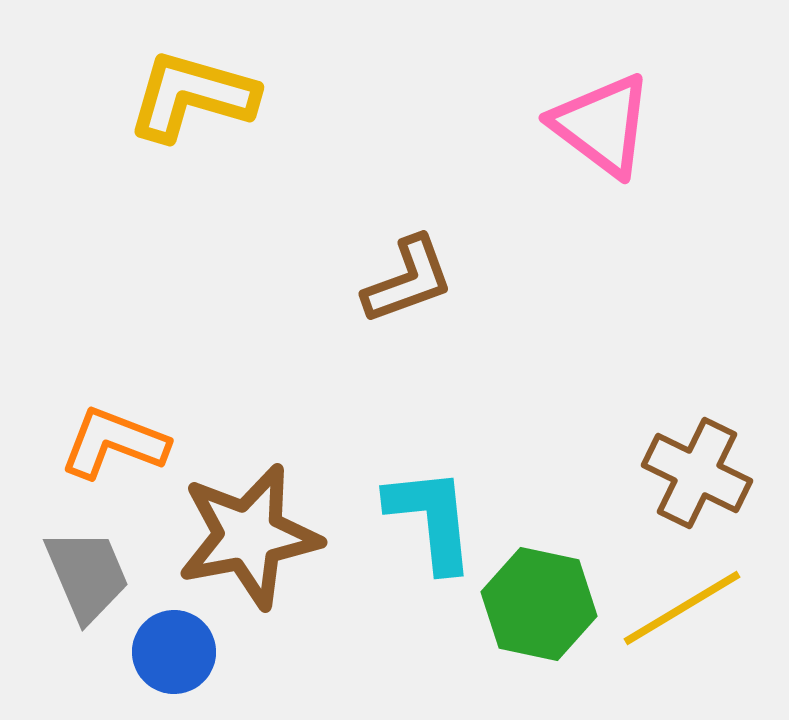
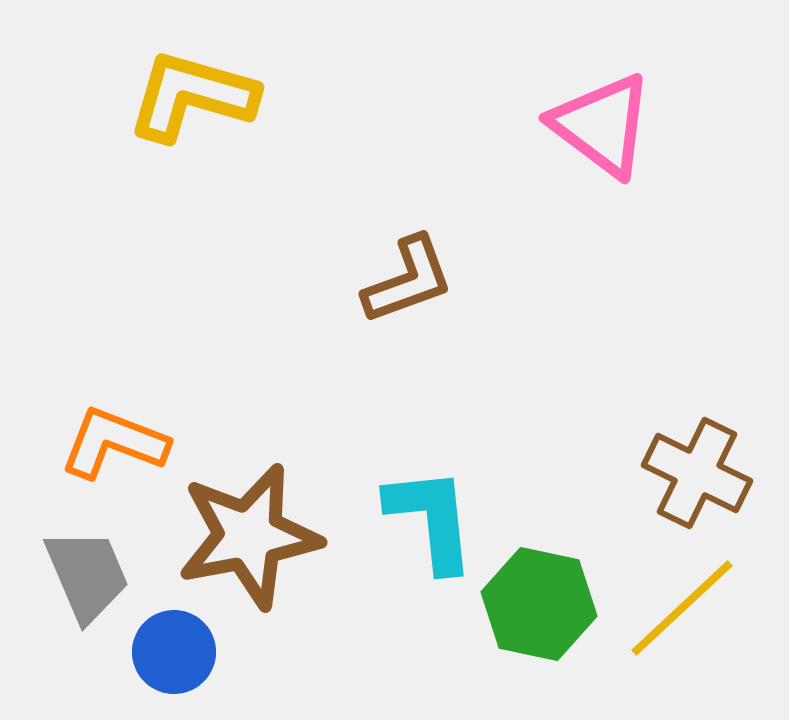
yellow line: rotated 12 degrees counterclockwise
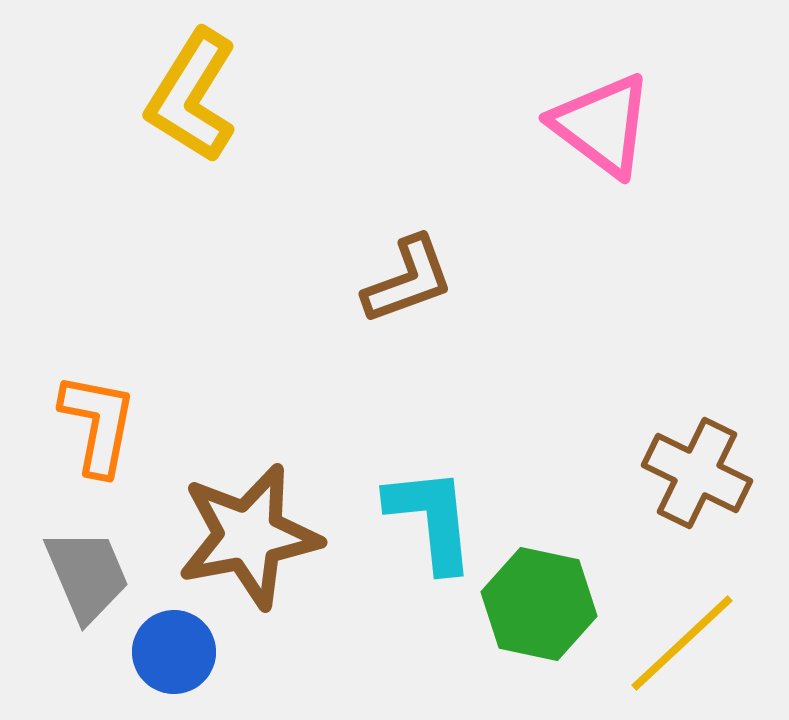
yellow L-shape: rotated 74 degrees counterclockwise
orange L-shape: moved 16 px left, 19 px up; rotated 80 degrees clockwise
yellow line: moved 35 px down
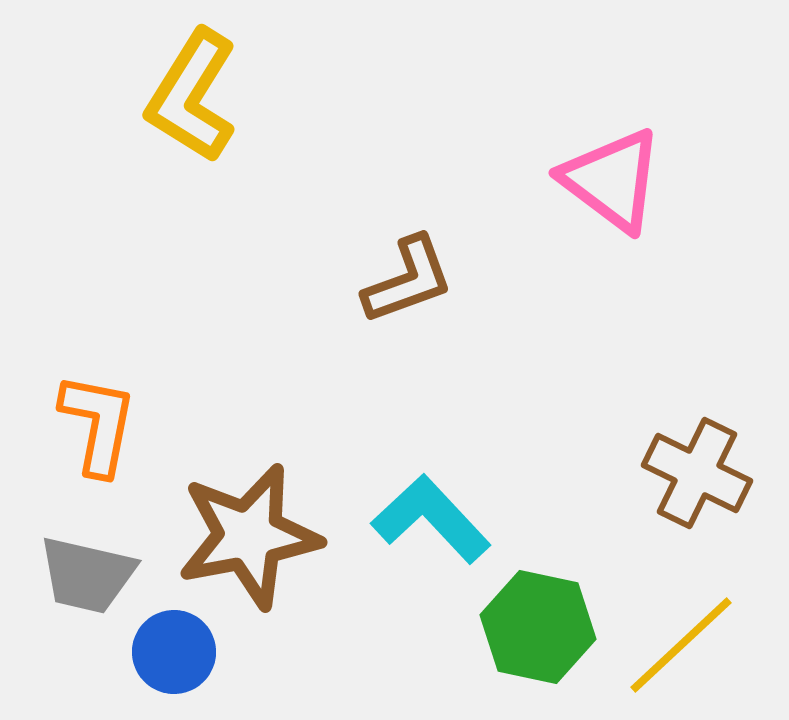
pink triangle: moved 10 px right, 55 px down
cyan L-shape: rotated 37 degrees counterclockwise
gray trapezoid: rotated 126 degrees clockwise
green hexagon: moved 1 px left, 23 px down
yellow line: moved 1 px left, 2 px down
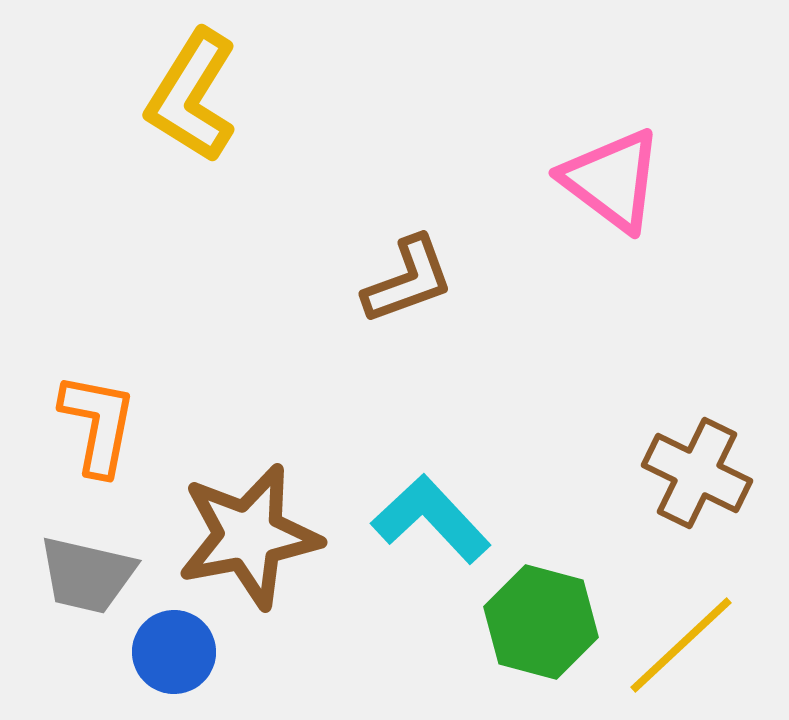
green hexagon: moved 3 px right, 5 px up; rotated 3 degrees clockwise
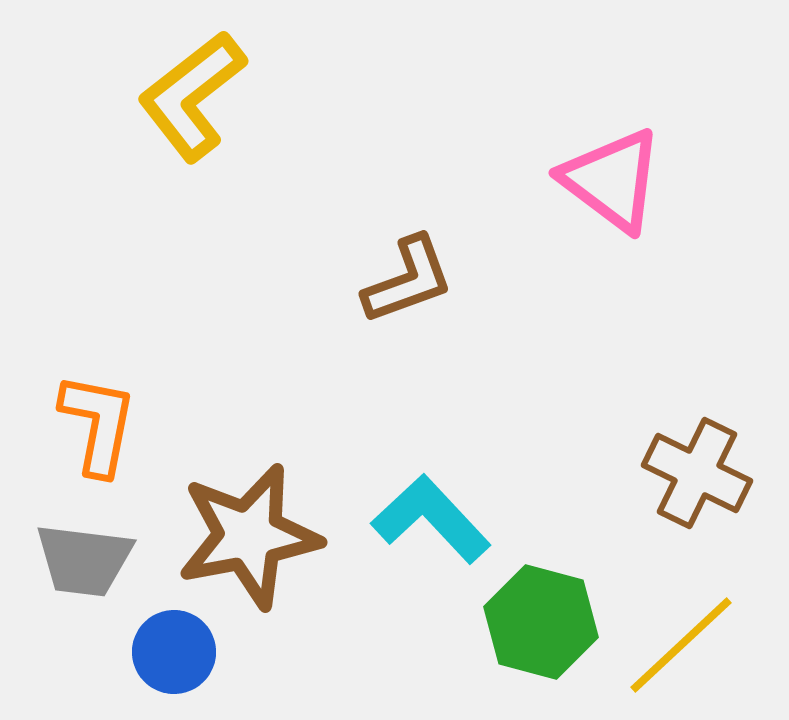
yellow L-shape: rotated 20 degrees clockwise
gray trapezoid: moved 3 px left, 15 px up; rotated 6 degrees counterclockwise
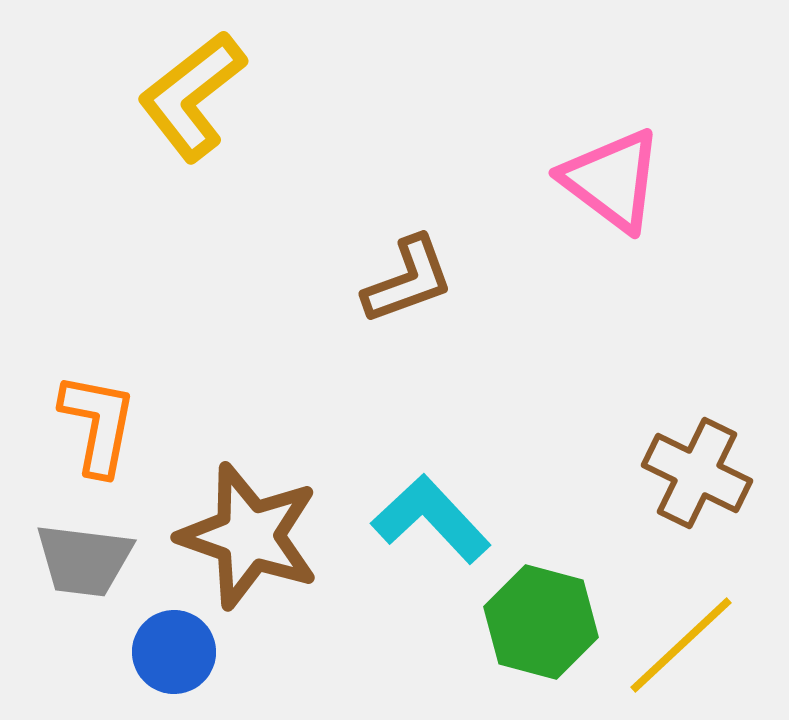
brown star: rotated 30 degrees clockwise
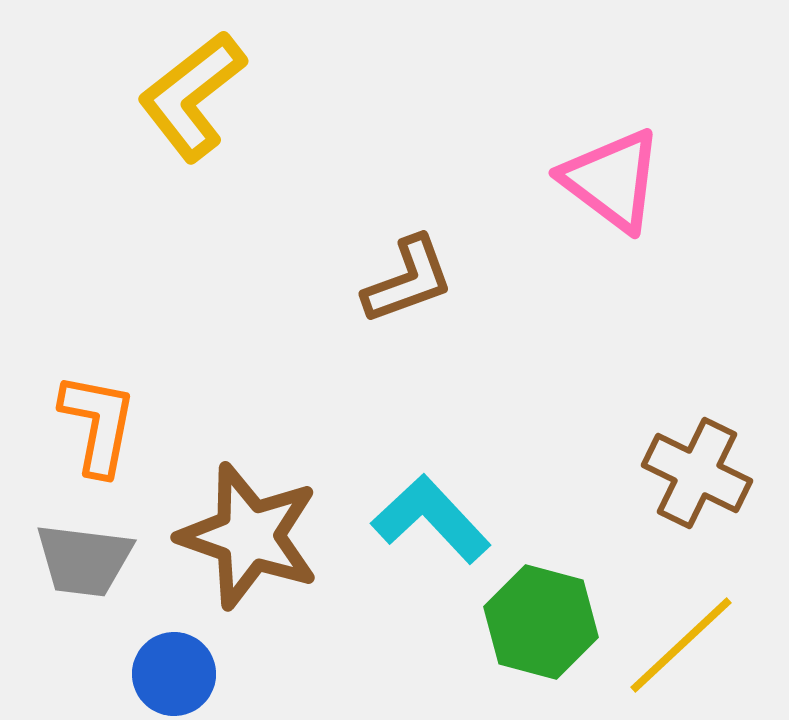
blue circle: moved 22 px down
